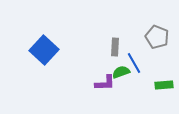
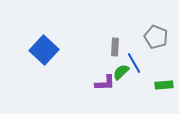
gray pentagon: moved 1 px left
green semicircle: rotated 24 degrees counterclockwise
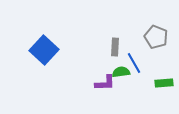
green semicircle: rotated 36 degrees clockwise
green rectangle: moved 2 px up
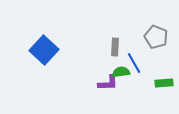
purple L-shape: moved 3 px right
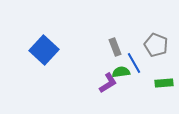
gray pentagon: moved 8 px down
gray rectangle: rotated 24 degrees counterclockwise
purple L-shape: rotated 30 degrees counterclockwise
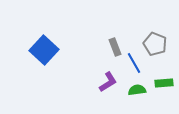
gray pentagon: moved 1 px left, 1 px up
green semicircle: moved 16 px right, 18 px down
purple L-shape: moved 1 px up
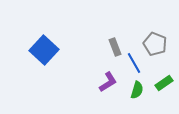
green rectangle: rotated 30 degrees counterclockwise
green semicircle: rotated 114 degrees clockwise
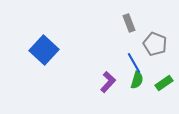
gray rectangle: moved 14 px right, 24 px up
purple L-shape: rotated 15 degrees counterclockwise
green semicircle: moved 10 px up
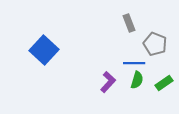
blue line: rotated 60 degrees counterclockwise
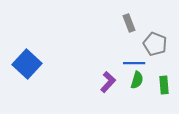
blue square: moved 17 px left, 14 px down
green rectangle: moved 2 px down; rotated 60 degrees counterclockwise
